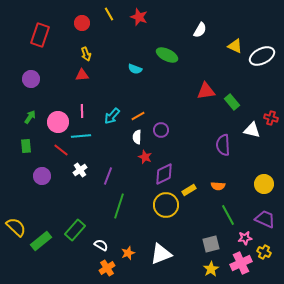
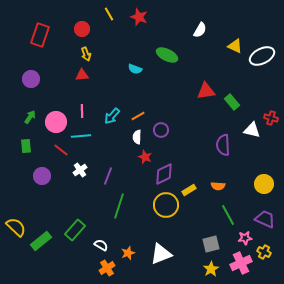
red circle at (82, 23): moved 6 px down
pink circle at (58, 122): moved 2 px left
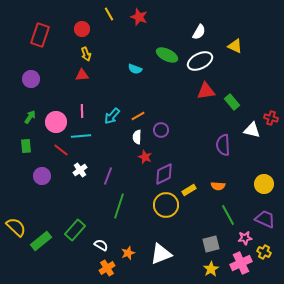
white semicircle at (200, 30): moved 1 px left, 2 px down
white ellipse at (262, 56): moved 62 px left, 5 px down
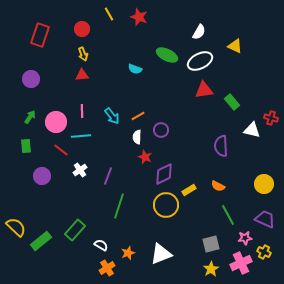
yellow arrow at (86, 54): moved 3 px left
red triangle at (206, 91): moved 2 px left, 1 px up
cyan arrow at (112, 116): rotated 78 degrees counterclockwise
purple semicircle at (223, 145): moved 2 px left, 1 px down
orange semicircle at (218, 186): rotated 24 degrees clockwise
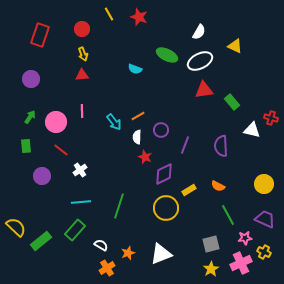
cyan arrow at (112, 116): moved 2 px right, 6 px down
cyan line at (81, 136): moved 66 px down
purple line at (108, 176): moved 77 px right, 31 px up
yellow circle at (166, 205): moved 3 px down
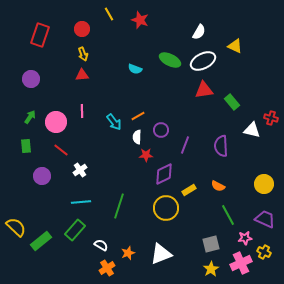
red star at (139, 17): moved 1 px right, 3 px down
green ellipse at (167, 55): moved 3 px right, 5 px down
white ellipse at (200, 61): moved 3 px right
red star at (145, 157): moved 1 px right, 2 px up; rotated 24 degrees counterclockwise
